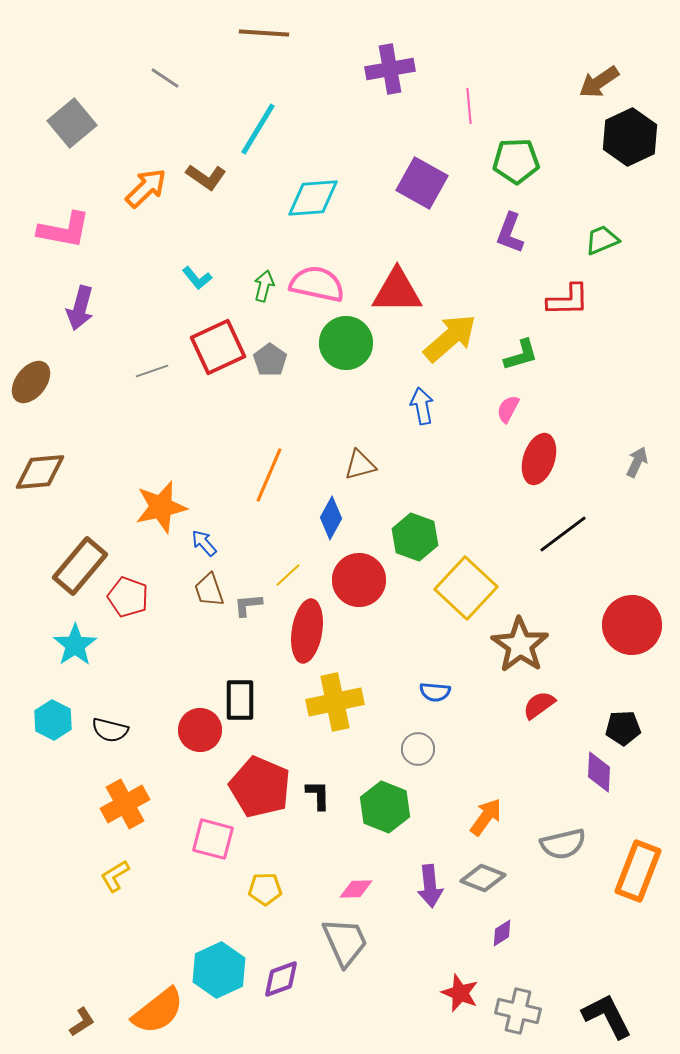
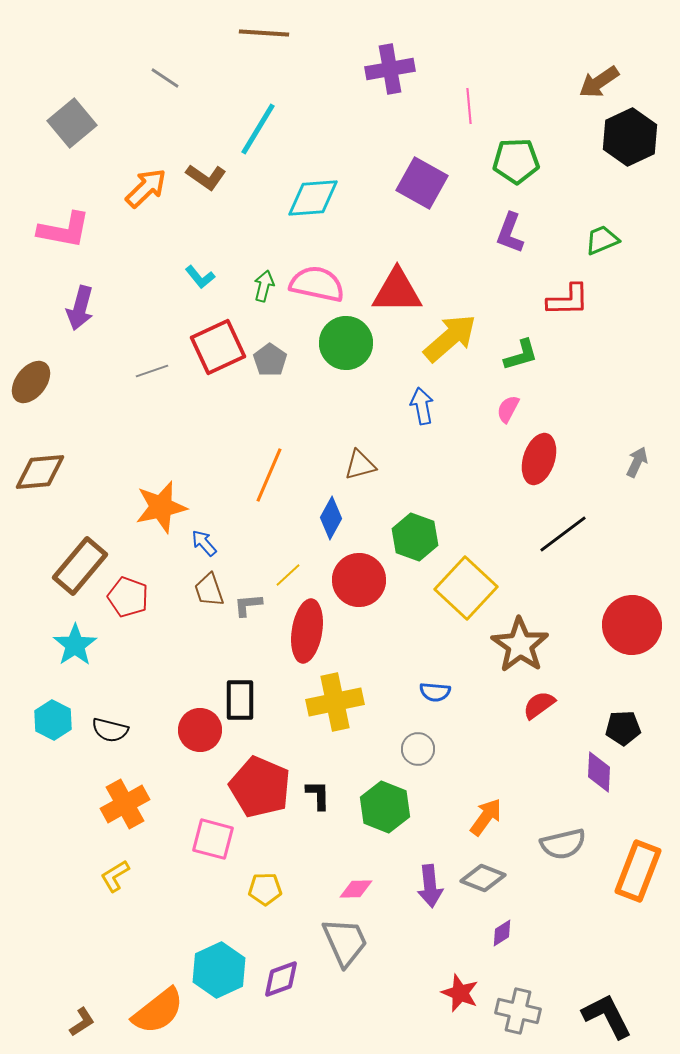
cyan L-shape at (197, 278): moved 3 px right, 1 px up
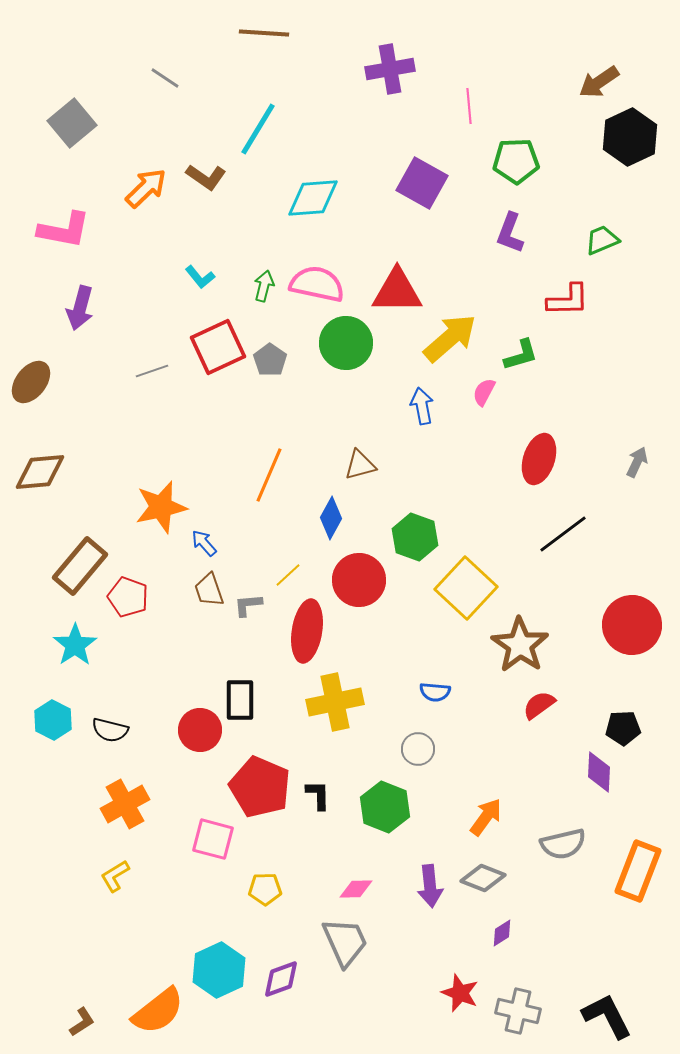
pink semicircle at (508, 409): moved 24 px left, 17 px up
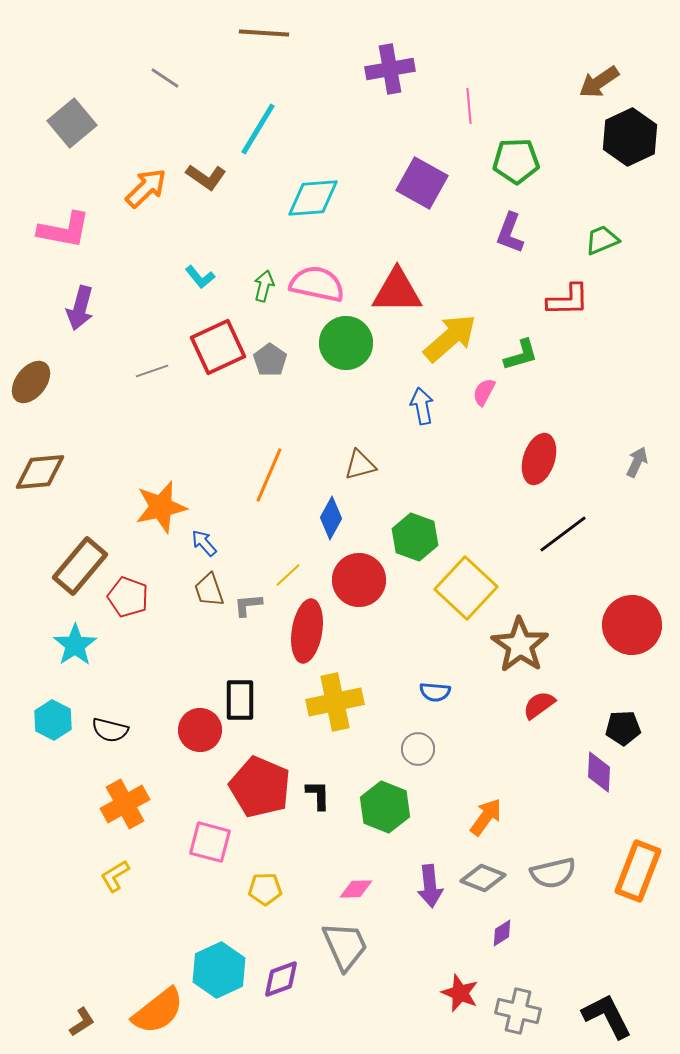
pink square at (213, 839): moved 3 px left, 3 px down
gray semicircle at (563, 844): moved 10 px left, 29 px down
gray trapezoid at (345, 942): moved 4 px down
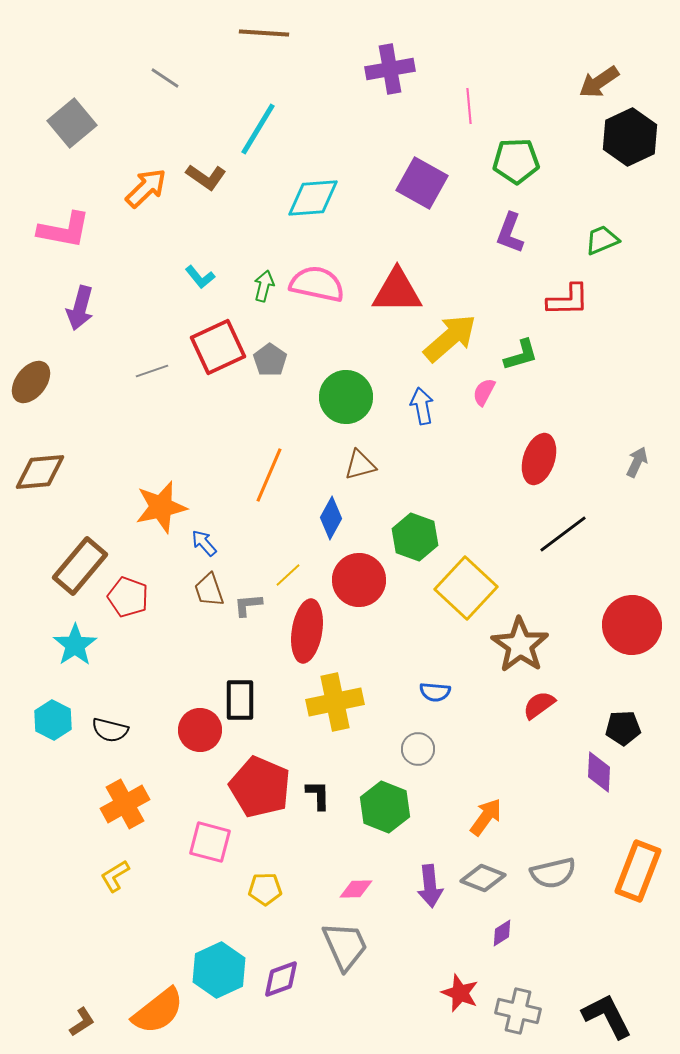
green circle at (346, 343): moved 54 px down
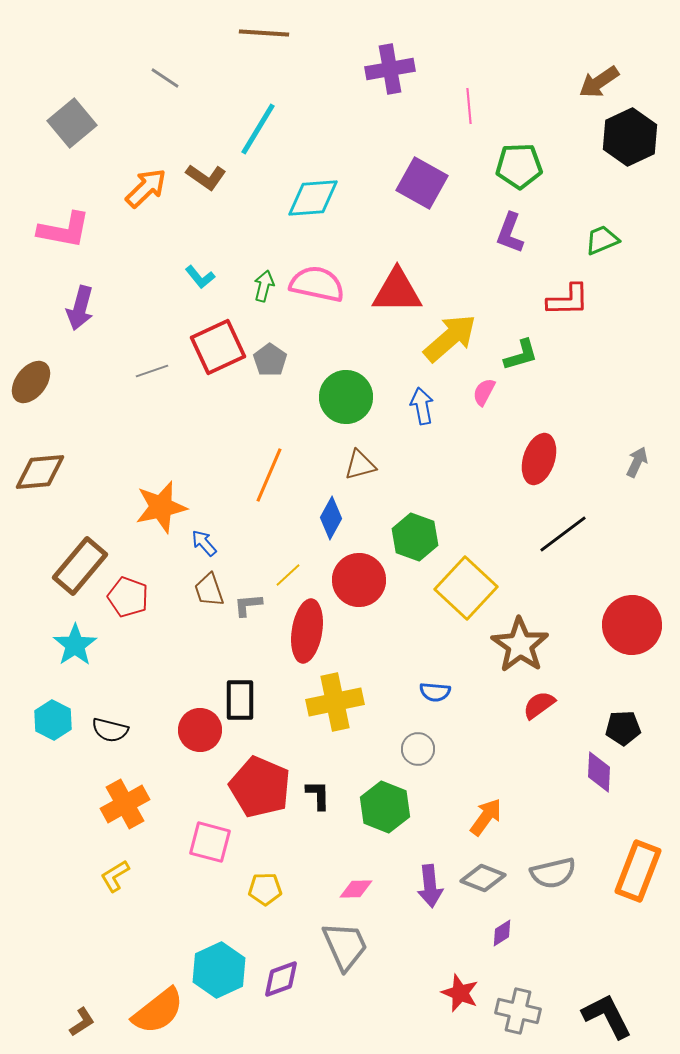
green pentagon at (516, 161): moved 3 px right, 5 px down
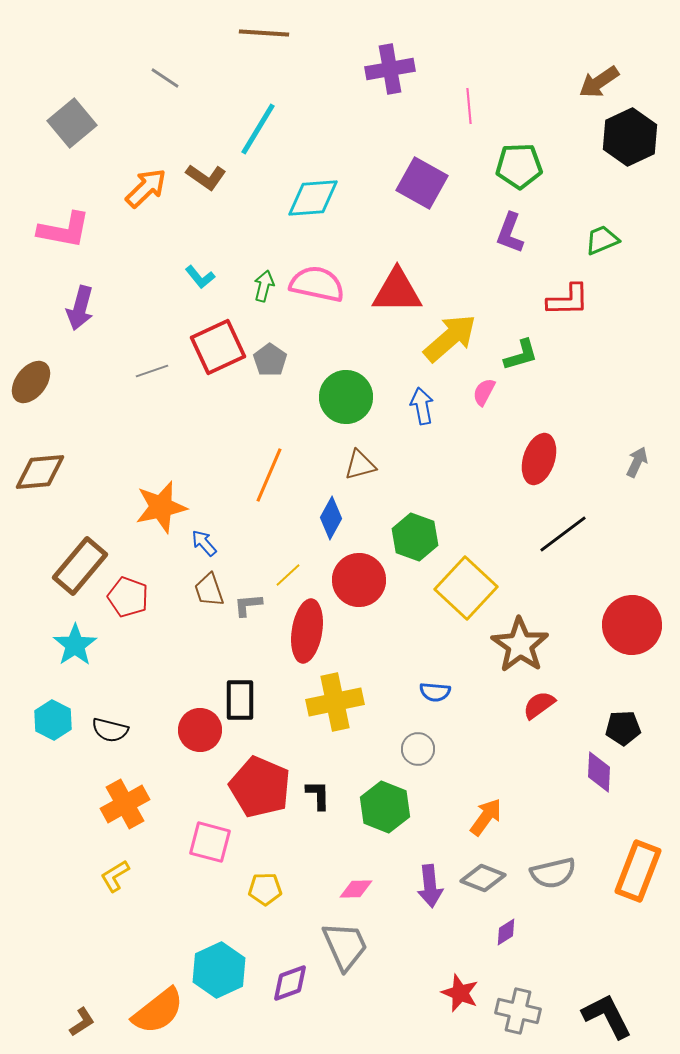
purple diamond at (502, 933): moved 4 px right, 1 px up
purple diamond at (281, 979): moved 9 px right, 4 px down
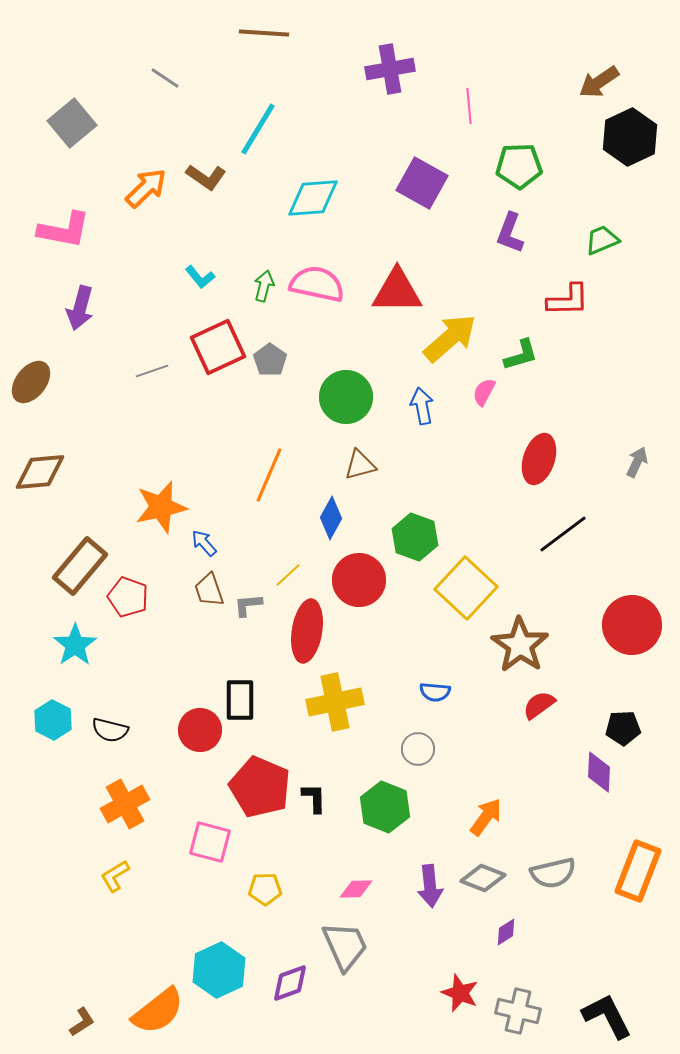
black L-shape at (318, 795): moved 4 px left, 3 px down
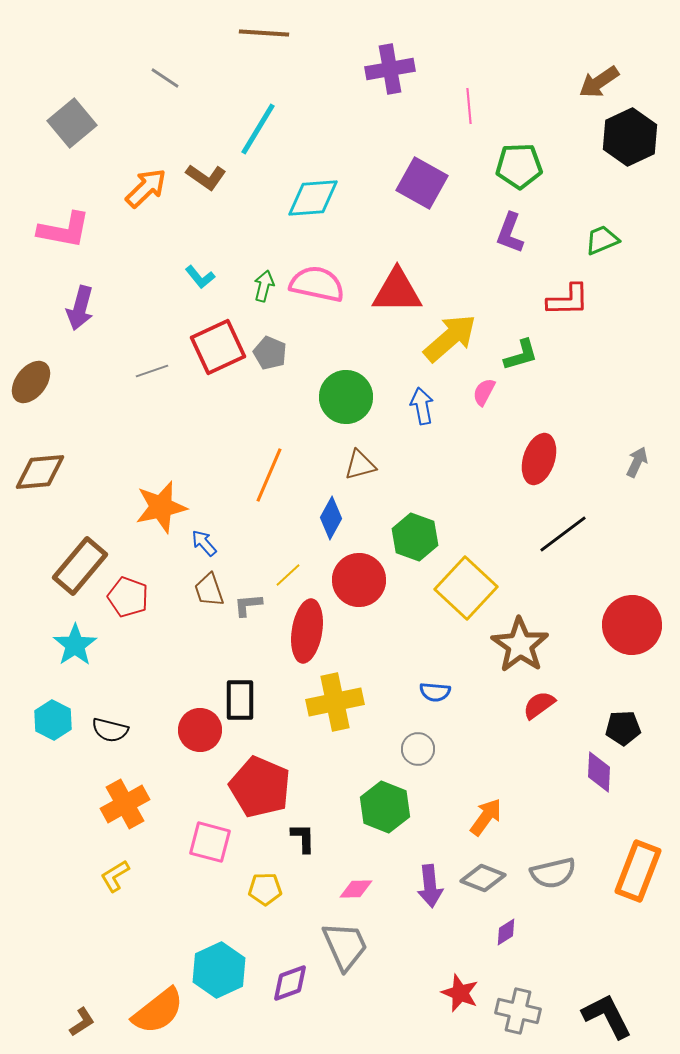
gray pentagon at (270, 360): moved 7 px up; rotated 12 degrees counterclockwise
black L-shape at (314, 798): moved 11 px left, 40 px down
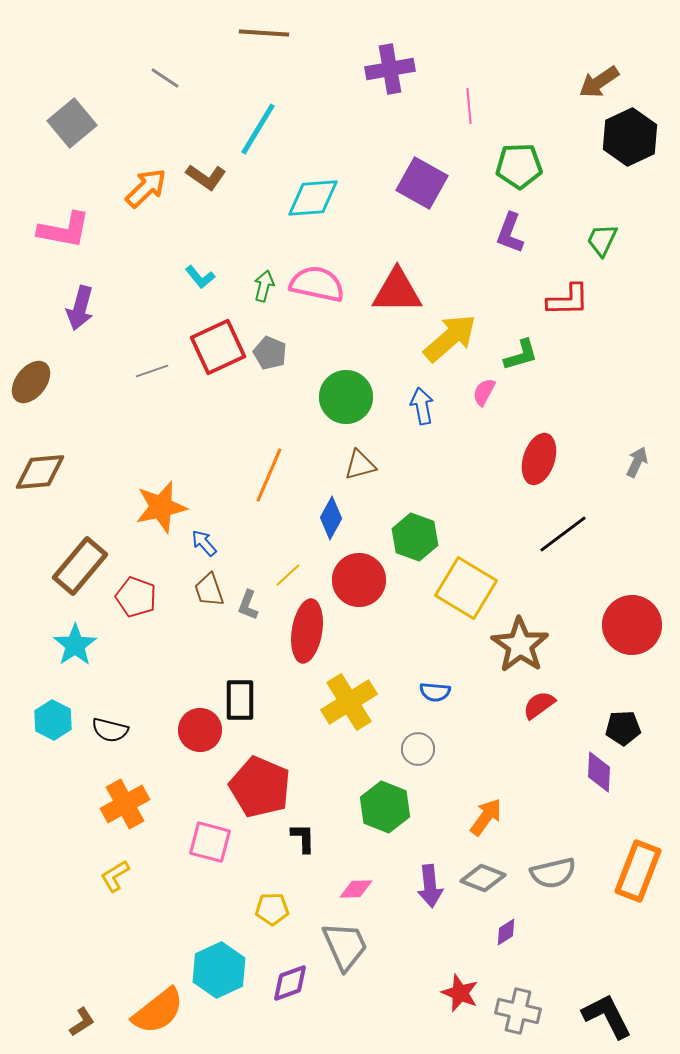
green trapezoid at (602, 240): rotated 42 degrees counterclockwise
yellow square at (466, 588): rotated 12 degrees counterclockwise
red pentagon at (128, 597): moved 8 px right
gray L-shape at (248, 605): rotated 64 degrees counterclockwise
yellow cross at (335, 702): moved 14 px right; rotated 20 degrees counterclockwise
yellow pentagon at (265, 889): moved 7 px right, 20 px down
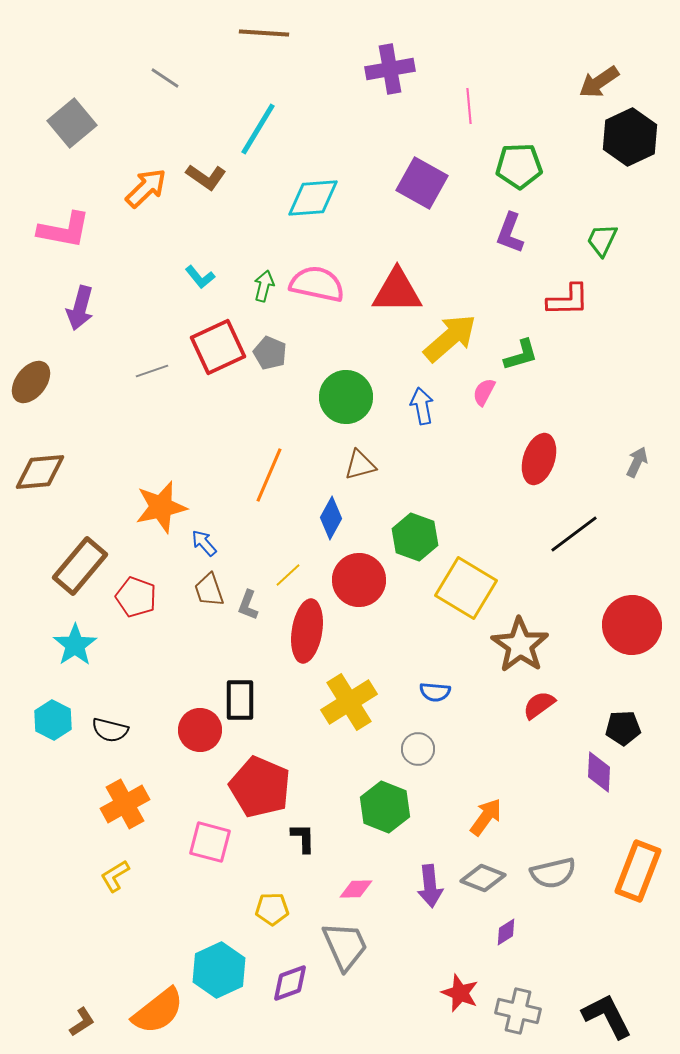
black line at (563, 534): moved 11 px right
